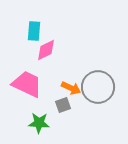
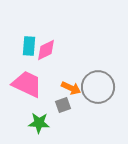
cyan rectangle: moved 5 px left, 15 px down
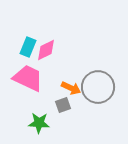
cyan rectangle: moved 1 px left, 1 px down; rotated 18 degrees clockwise
pink trapezoid: moved 1 px right, 6 px up
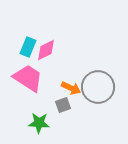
pink trapezoid: rotated 8 degrees clockwise
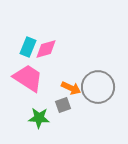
pink diamond: moved 1 px up; rotated 10 degrees clockwise
green star: moved 5 px up
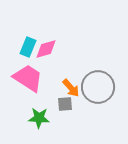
orange arrow: rotated 24 degrees clockwise
gray square: moved 2 px right, 1 px up; rotated 14 degrees clockwise
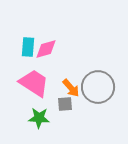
cyan rectangle: rotated 18 degrees counterclockwise
pink trapezoid: moved 6 px right, 5 px down
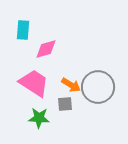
cyan rectangle: moved 5 px left, 17 px up
orange arrow: moved 3 px up; rotated 18 degrees counterclockwise
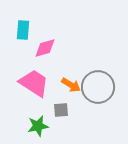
pink diamond: moved 1 px left, 1 px up
gray square: moved 4 px left, 6 px down
green star: moved 1 px left, 8 px down; rotated 15 degrees counterclockwise
